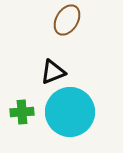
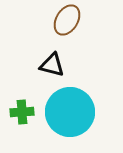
black triangle: moved 1 px left, 7 px up; rotated 36 degrees clockwise
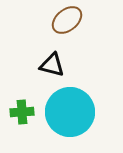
brown ellipse: rotated 20 degrees clockwise
